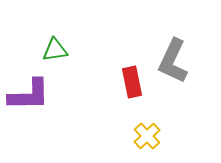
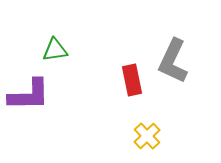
red rectangle: moved 2 px up
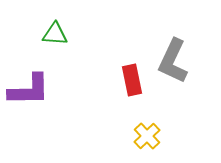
green triangle: moved 16 px up; rotated 12 degrees clockwise
purple L-shape: moved 5 px up
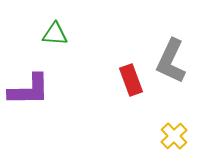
gray L-shape: moved 2 px left
red rectangle: moved 1 px left; rotated 8 degrees counterclockwise
yellow cross: moved 27 px right
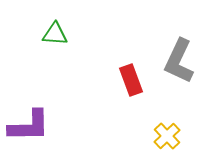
gray L-shape: moved 8 px right
purple L-shape: moved 36 px down
yellow cross: moved 7 px left
